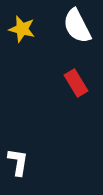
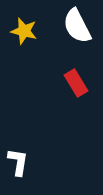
yellow star: moved 2 px right, 2 px down
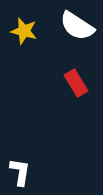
white semicircle: rotated 30 degrees counterclockwise
white L-shape: moved 2 px right, 10 px down
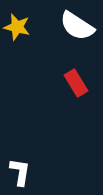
yellow star: moved 7 px left, 4 px up
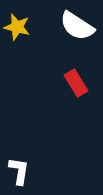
white L-shape: moved 1 px left, 1 px up
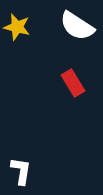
red rectangle: moved 3 px left
white L-shape: moved 2 px right
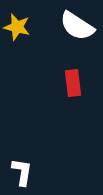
red rectangle: rotated 24 degrees clockwise
white L-shape: moved 1 px right, 1 px down
